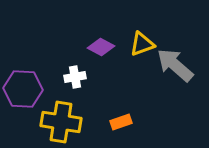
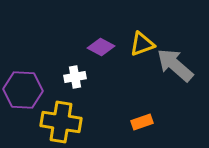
purple hexagon: moved 1 px down
orange rectangle: moved 21 px right
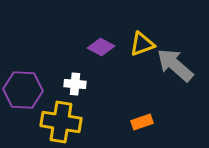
white cross: moved 7 px down; rotated 15 degrees clockwise
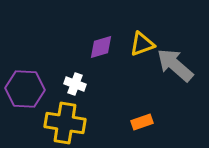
purple diamond: rotated 44 degrees counterclockwise
white cross: rotated 15 degrees clockwise
purple hexagon: moved 2 px right, 1 px up
yellow cross: moved 4 px right, 1 px down
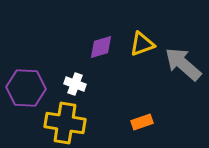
gray arrow: moved 8 px right, 1 px up
purple hexagon: moved 1 px right, 1 px up
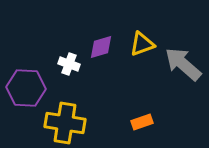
white cross: moved 6 px left, 20 px up
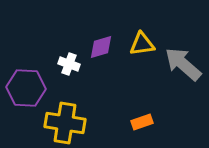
yellow triangle: rotated 12 degrees clockwise
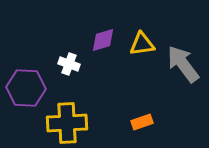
purple diamond: moved 2 px right, 7 px up
gray arrow: rotated 12 degrees clockwise
yellow cross: moved 2 px right; rotated 12 degrees counterclockwise
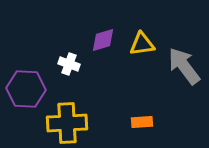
gray arrow: moved 1 px right, 2 px down
purple hexagon: moved 1 px down
orange rectangle: rotated 15 degrees clockwise
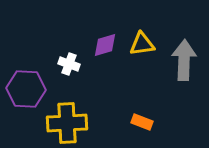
purple diamond: moved 2 px right, 5 px down
gray arrow: moved 6 px up; rotated 39 degrees clockwise
orange rectangle: rotated 25 degrees clockwise
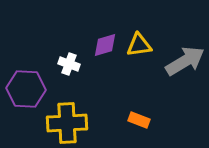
yellow triangle: moved 3 px left, 1 px down
gray arrow: moved 1 px right, 1 px down; rotated 57 degrees clockwise
orange rectangle: moved 3 px left, 2 px up
